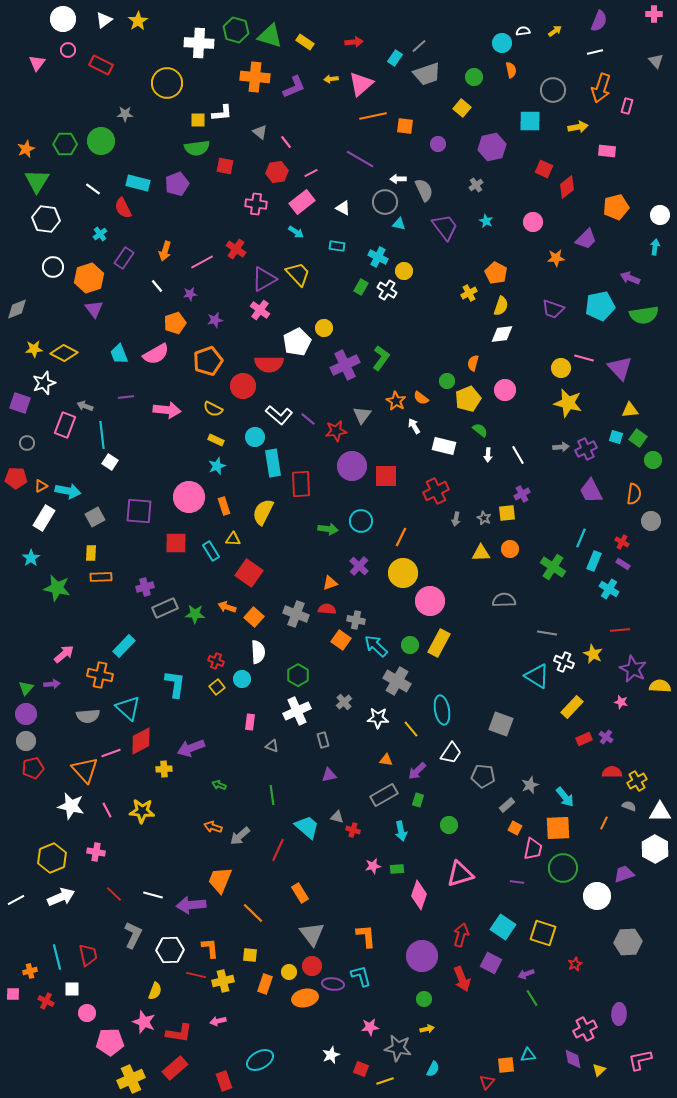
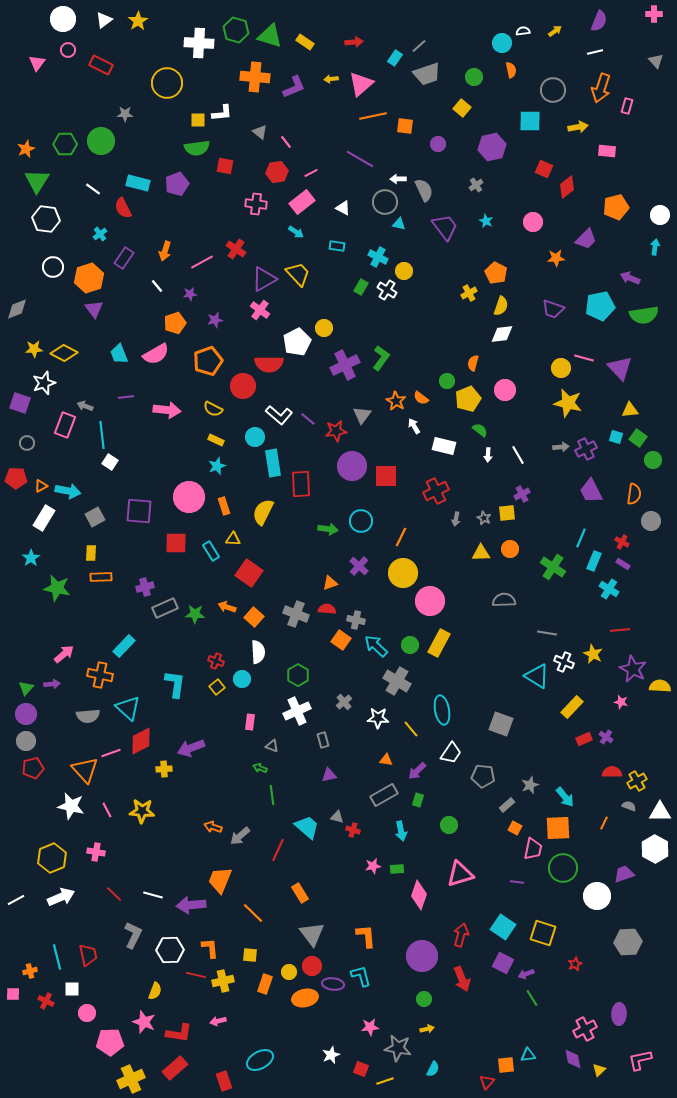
green arrow at (219, 785): moved 41 px right, 17 px up
purple square at (491, 963): moved 12 px right
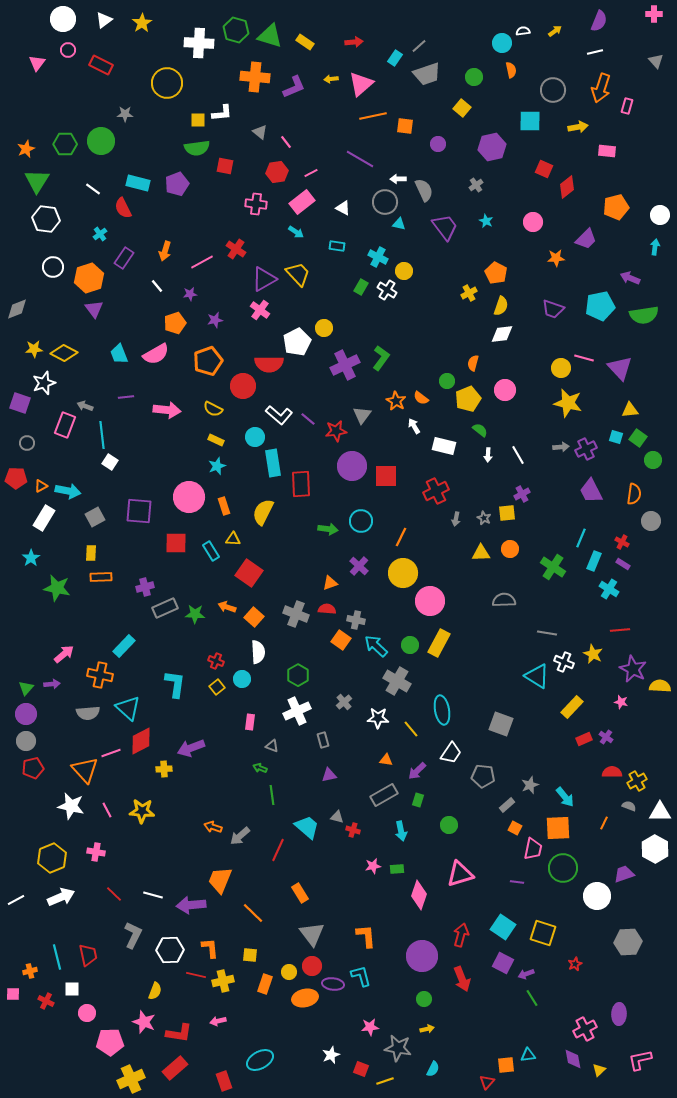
yellow star at (138, 21): moved 4 px right, 2 px down
gray semicircle at (88, 716): moved 3 px up
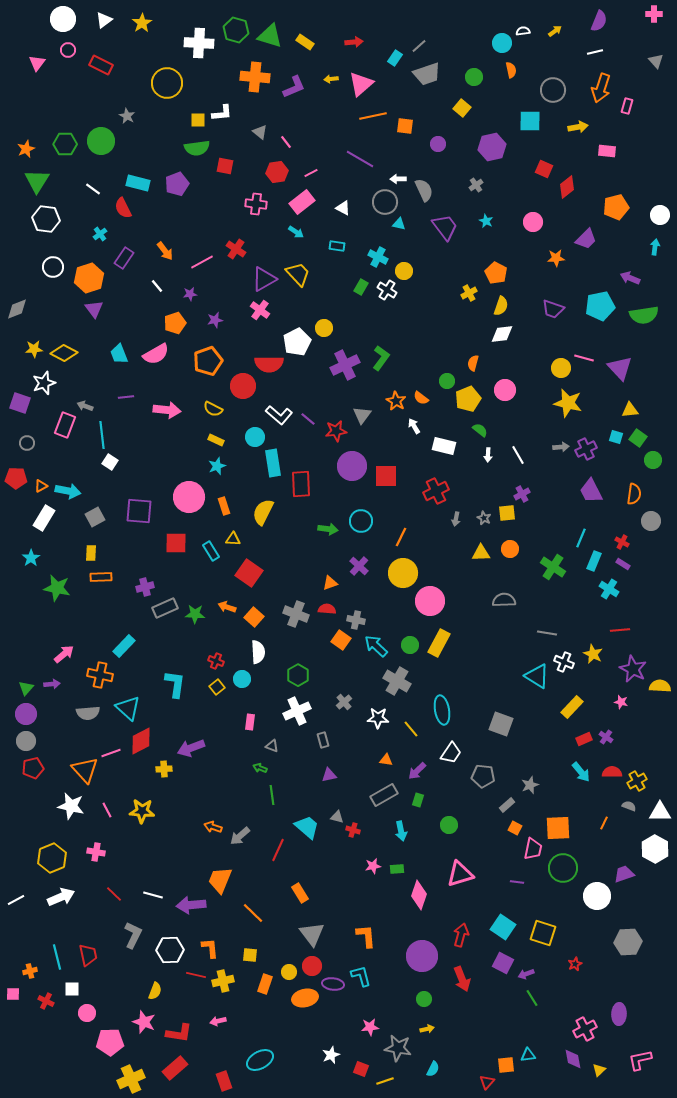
gray star at (125, 114): moved 2 px right, 2 px down; rotated 28 degrees clockwise
orange arrow at (165, 251): rotated 54 degrees counterclockwise
cyan arrow at (565, 797): moved 16 px right, 25 px up
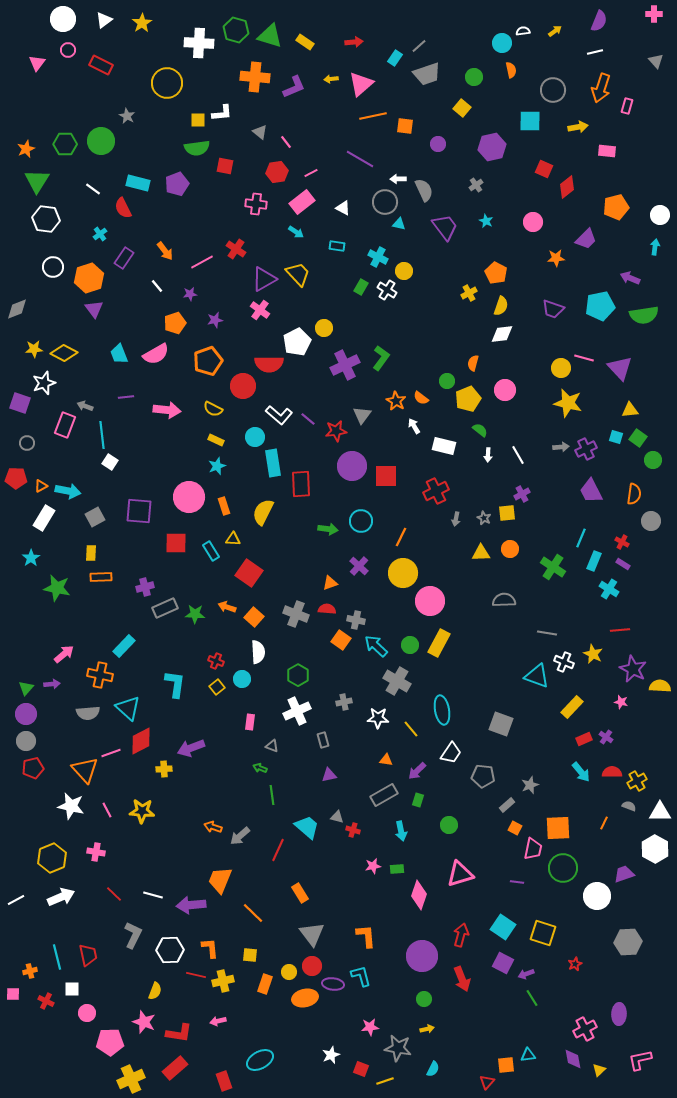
cyan triangle at (537, 676): rotated 12 degrees counterclockwise
gray cross at (344, 702): rotated 28 degrees clockwise
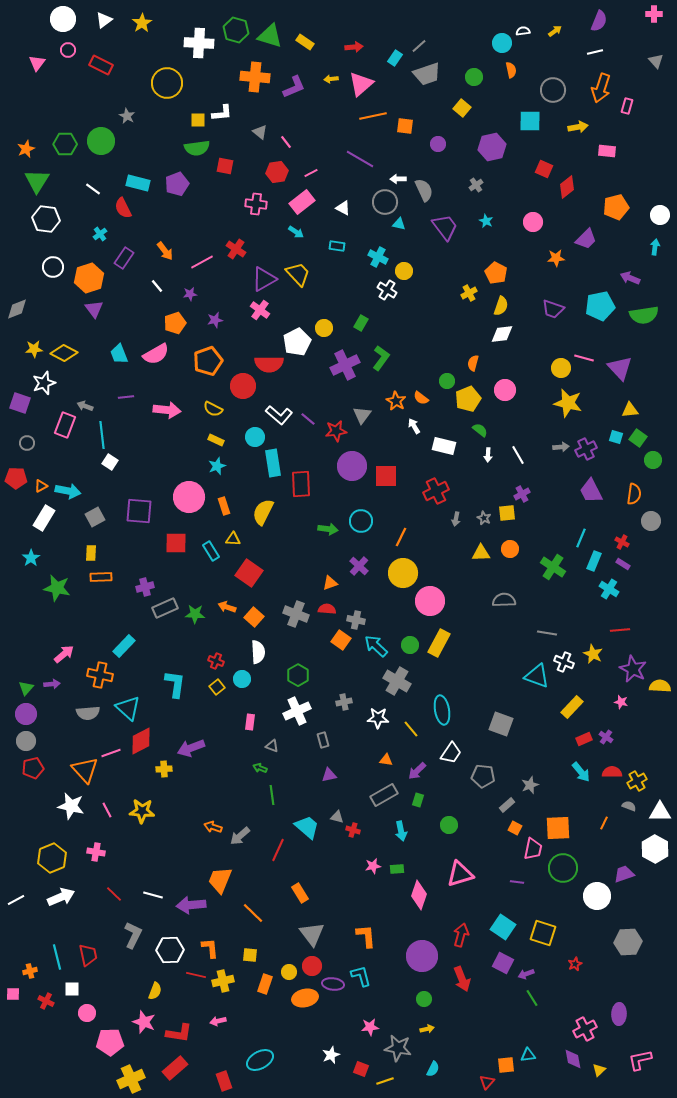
red arrow at (354, 42): moved 5 px down
green rectangle at (361, 287): moved 36 px down
